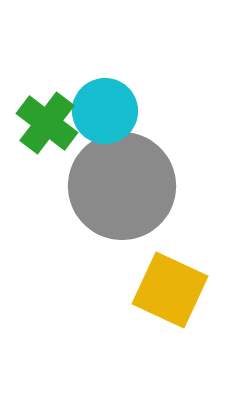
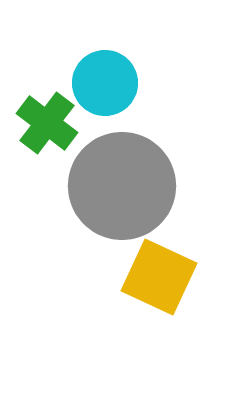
cyan circle: moved 28 px up
yellow square: moved 11 px left, 13 px up
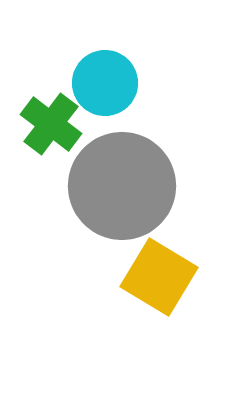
green cross: moved 4 px right, 1 px down
yellow square: rotated 6 degrees clockwise
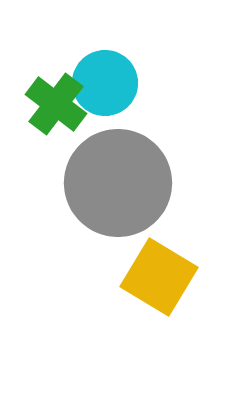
green cross: moved 5 px right, 20 px up
gray circle: moved 4 px left, 3 px up
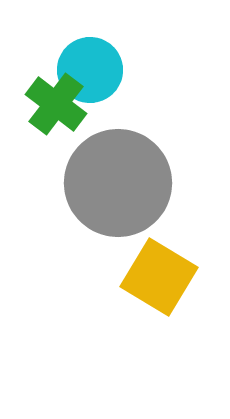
cyan circle: moved 15 px left, 13 px up
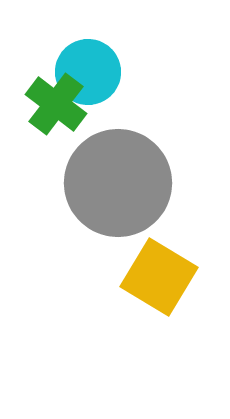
cyan circle: moved 2 px left, 2 px down
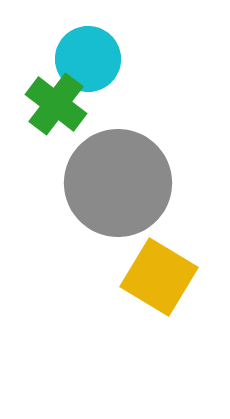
cyan circle: moved 13 px up
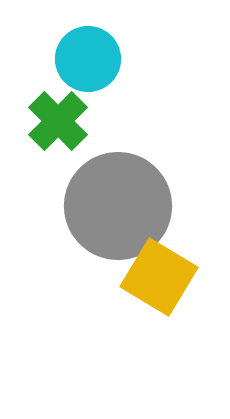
green cross: moved 2 px right, 17 px down; rotated 8 degrees clockwise
gray circle: moved 23 px down
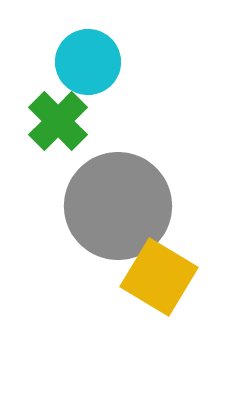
cyan circle: moved 3 px down
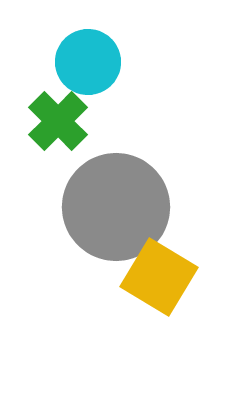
gray circle: moved 2 px left, 1 px down
